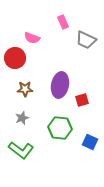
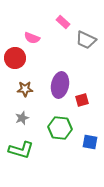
pink rectangle: rotated 24 degrees counterclockwise
blue square: rotated 14 degrees counterclockwise
green L-shape: rotated 20 degrees counterclockwise
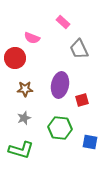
gray trapezoid: moved 7 px left, 9 px down; rotated 40 degrees clockwise
gray star: moved 2 px right
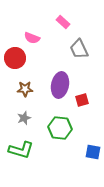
blue square: moved 3 px right, 10 px down
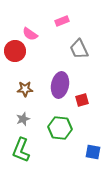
pink rectangle: moved 1 px left, 1 px up; rotated 64 degrees counterclockwise
pink semicircle: moved 2 px left, 4 px up; rotated 14 degrees clockwise
red circle: moved 7 px up
gray star: moved 1 px left, 1 px down
green L-shape: rotated 95 degrees clockwise
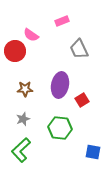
pink semicircle: moved 1 px right, 1 px down
red square: rotated 16 degrees counterclockwise
green L-shape: rotated 25 degrees clockwise
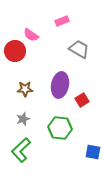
gray trapezoid: rotated 145 degrees clockwise
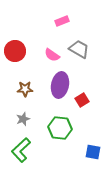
pink semicircle: moved 21 px right, 20 px down
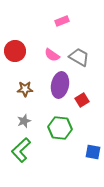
gray trapezoid: moved 8 px down
gray star: moved 1 px right, 2 px down
